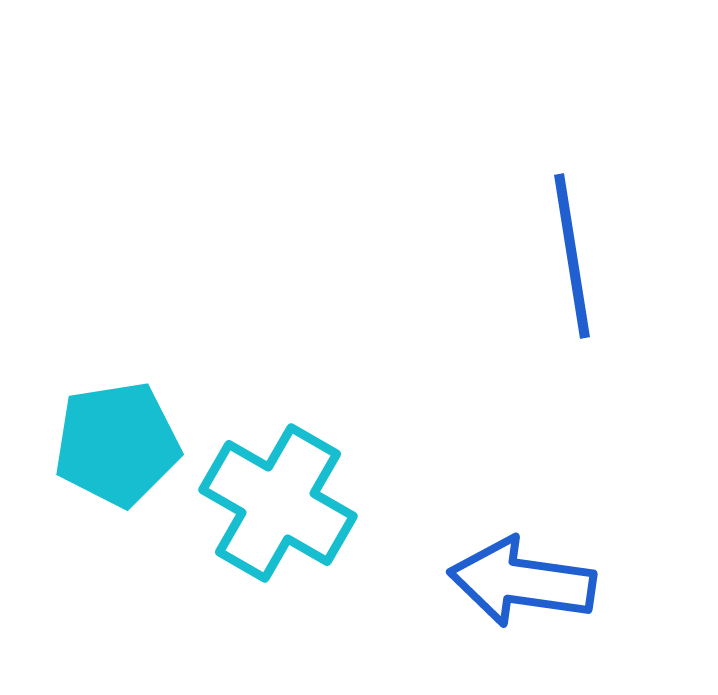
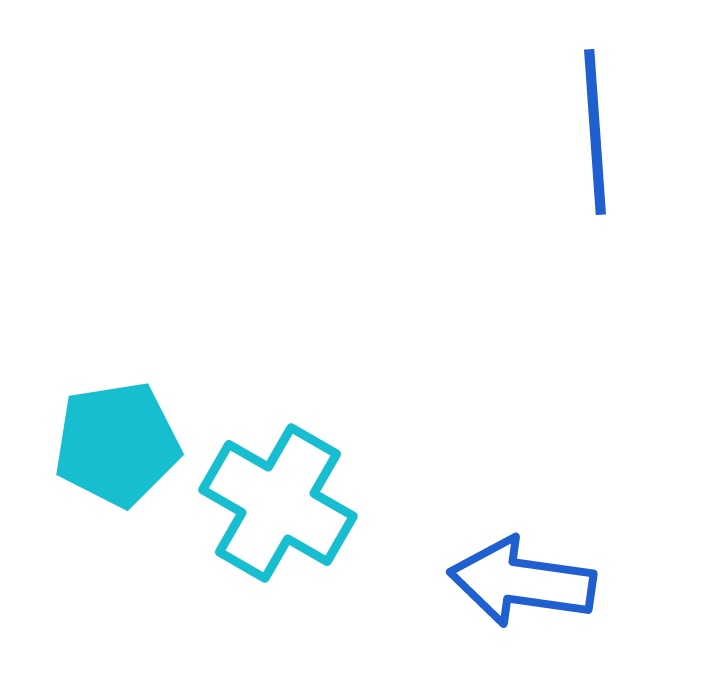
blue line: moved 23 px right, 124 px up; rotated 5 degrees clockwise
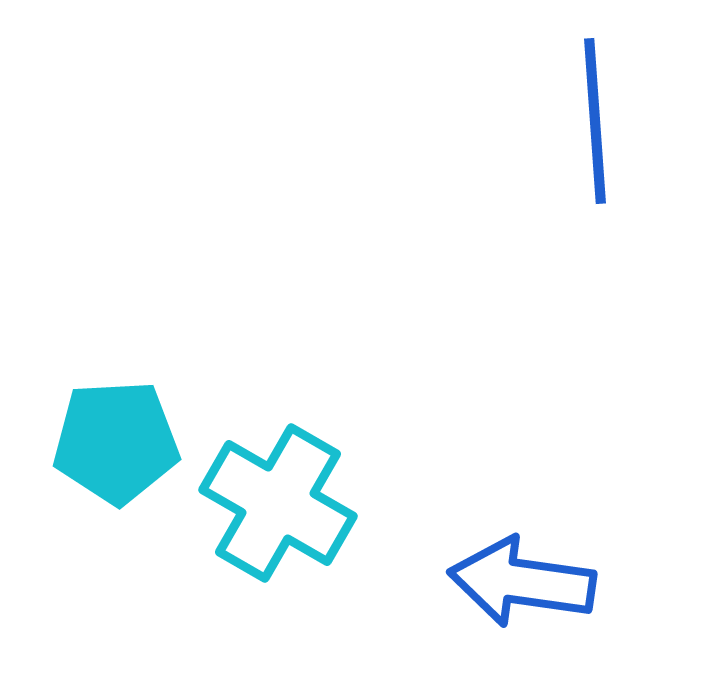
blue line: moved 11 px up
cyan pentagon: moved 1 px left, 2 px up; rotated 6 degrees clockwise
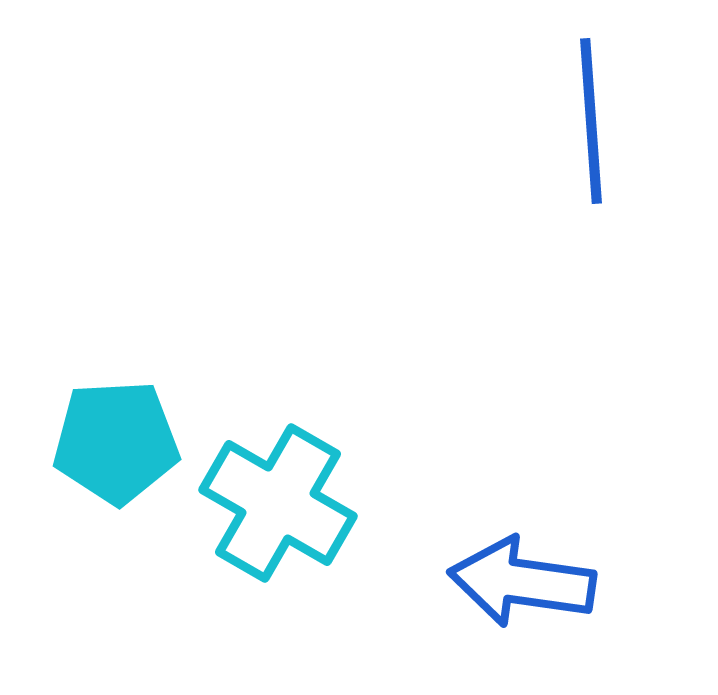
blue line: moved 4 px left
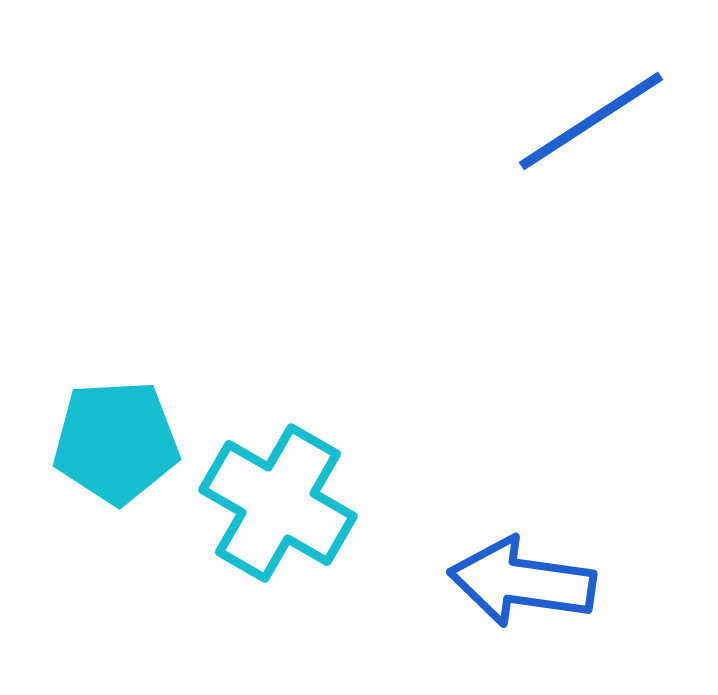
blue line: rotated 61 degrees clockwise
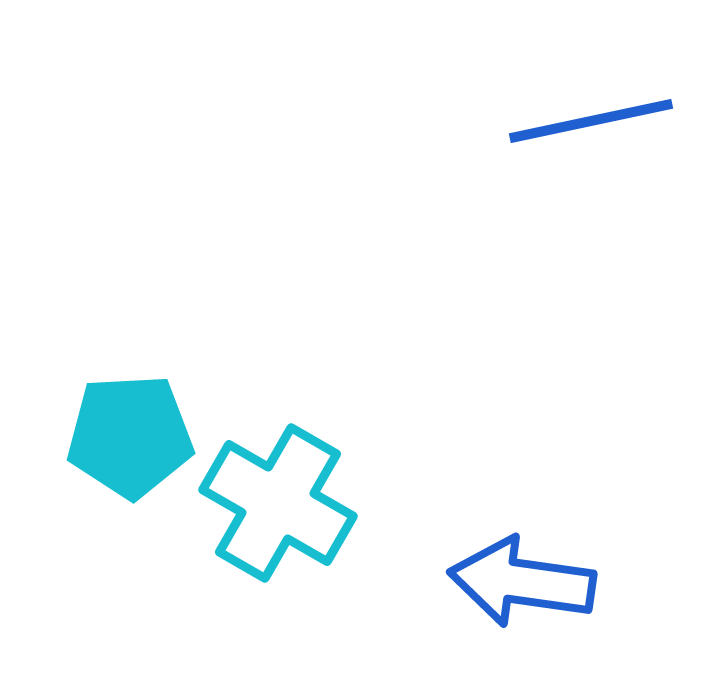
blue line: rotated 21 degrees clockwise
cyan pentagon: moved 14 px right, 6 px up
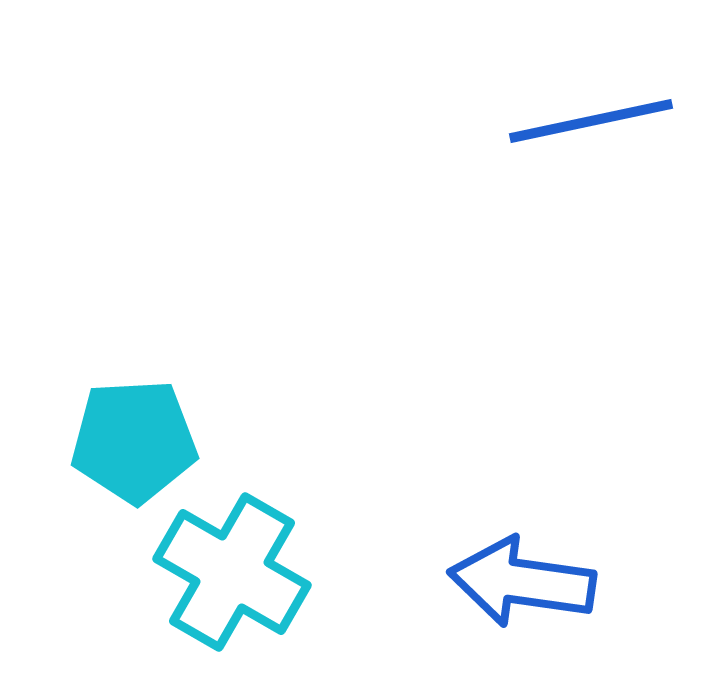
cyan pentagon: moved 4 px right, 5 px down
cyan cross: moved 46 px left, 69 px down
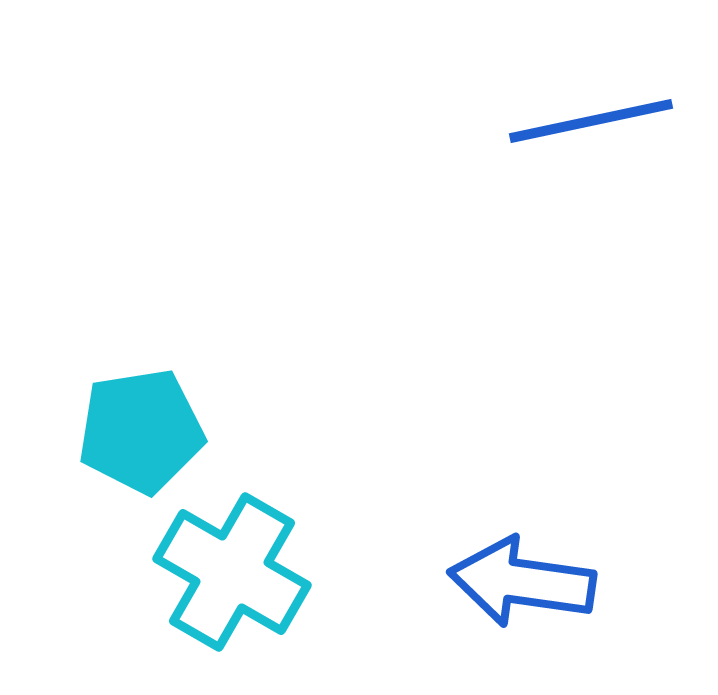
cyan pentagon: moved 7 px right, 10 px up; rotated 6 degrees counterclockwise
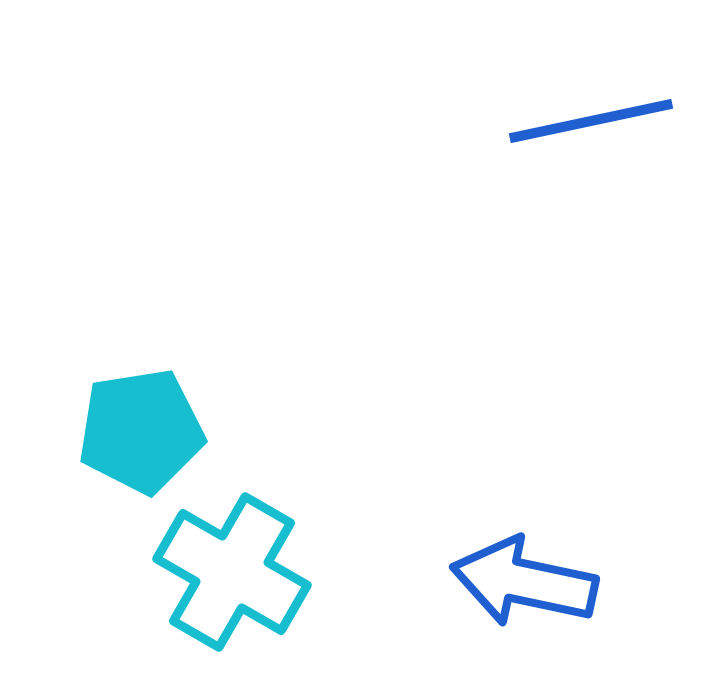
blue arrow: moved 2 px right; rotated 4 degrees clockwise
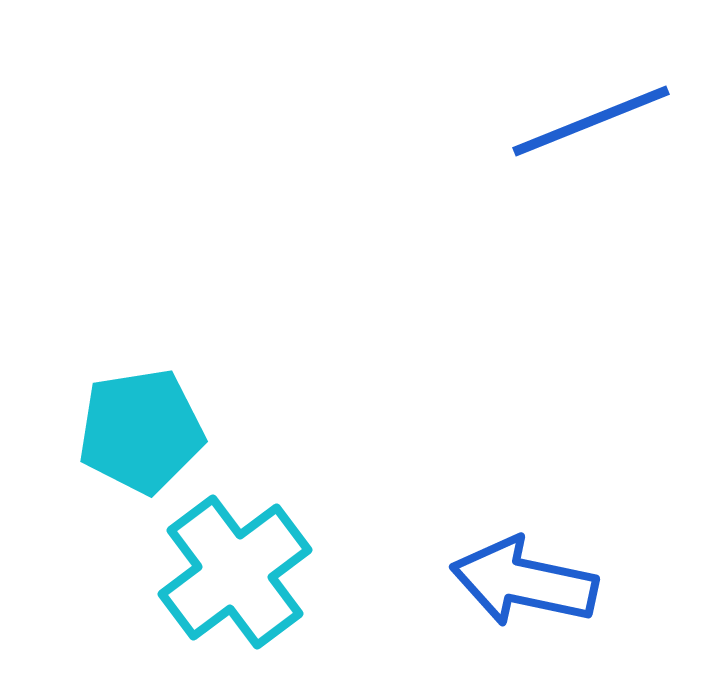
blue line: rotated 10 degrees counterclockwise
cyan cross: moved 3 px right; rotated 23 degrees clockwise
